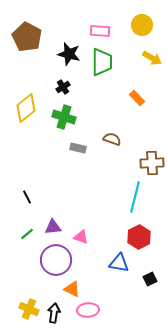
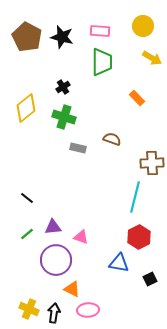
yellow circle: moved 1 px right, 1 px down
black star: moved 7 px left, 17 px up
black line: moved 1 px down; rotated 24 degrees counterclockwise
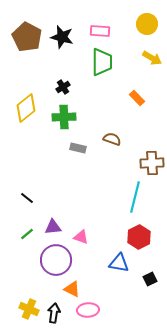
yellow circle: moved 4 px right, 2 px up
green cross: rotated 20 degrees counterclockwise
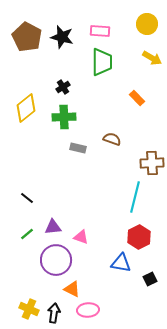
blue triangle: moved 2 px right
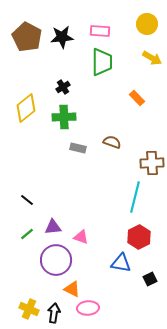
black star: rotated 20 degrees counterclockwise
brown semicircle: moved 3 px down
black line: moved 2 px down
pink ellipse: moved 2 px up
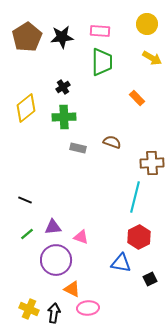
brown pentagon: rotated 12 degrees clockwise
black line: moved 2 px left; rotated 16 degrees counterclockwise
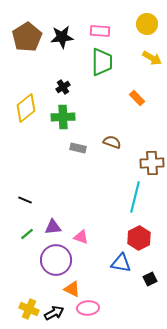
green cross: moved 1 px left
red hexagon: moved 1 px down
black arrow: rotated 54 degrees clockwise
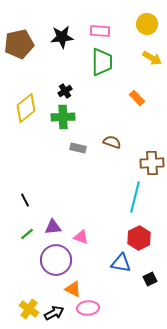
brown pentagon: moved 8 px left, 7 px down; rotated 20 degrees clockwise
black cross: moved 2 px right, 4 px down
black line: rotated 40 degrees clockwise
orange triangle: moved 1 px right
yellow cross: rotated 12 degrees clockwise
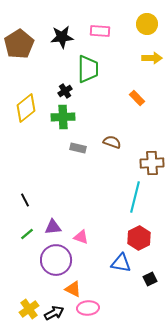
brown pentagon: rotated 20 degrees counterclockwise
yellow arrow: rotated 30 degrees counterclockwise
green trapezoid: moved 14 px left, 7 px down
yellow cross: rotated 18 degrees clockwise
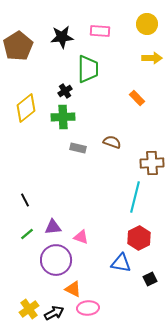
brown pentagon: moved 1 px left, 2 px down
